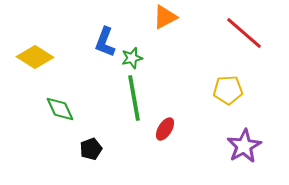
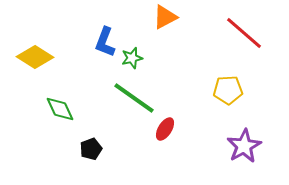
green line: rotated 45 degrees counterclockwise
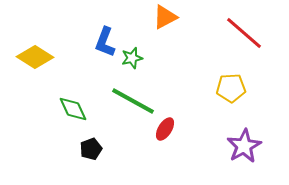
yellow pentagon: moved 3 px right, 2 px up
green line: moved 1 px left, 3 px down; rotated 6 degrees counterclockwise
green diamond: moved 13 px right
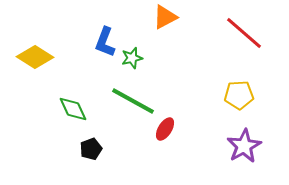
yellow pentagon: moved 8 px right, 7 px down
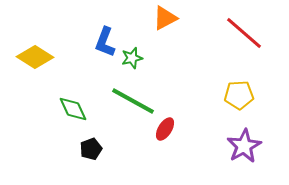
orange triangle: moved 1 px down
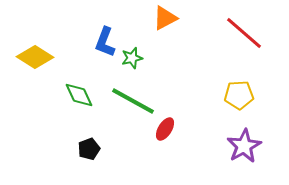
green diamond: moved 6 px right, 14 px up
black pentagon: moved 2 px left
